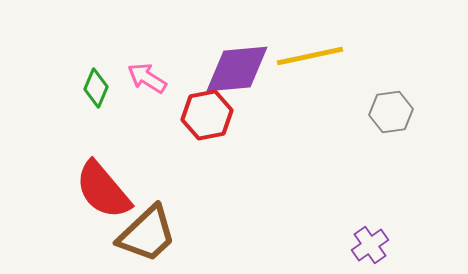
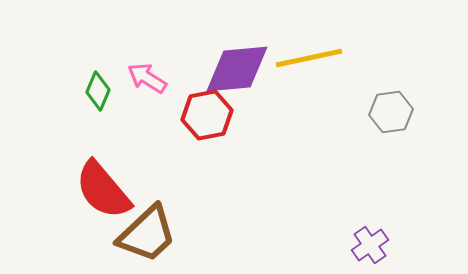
yellow line: moved 1 px left, 2 px down
green diamond: moved 2 px right, 3 px down
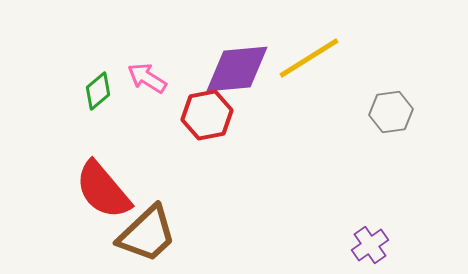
yellow line: rotated 20 degrees counterclockwise
green diamond: rotated 27 degrees clockwise
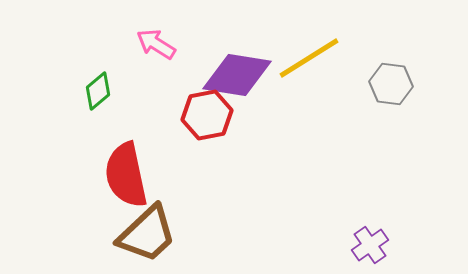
purple diamond: moved 6 px down; rotated 14 degrees clockwise
pink arrow: moved 9 px right, 34 px up
gray hexagon: moved 28 px up; rotated 15 degrees clockwise
red semicircle: moved 23 px right, 15 px up; rotated 28 degrees clockwise
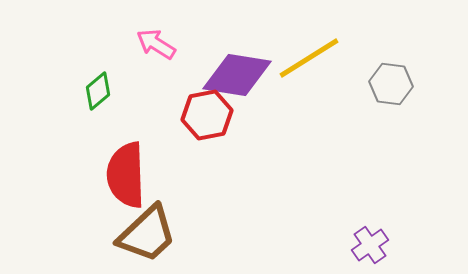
red semicircle: rotated 10 degrees clockwise
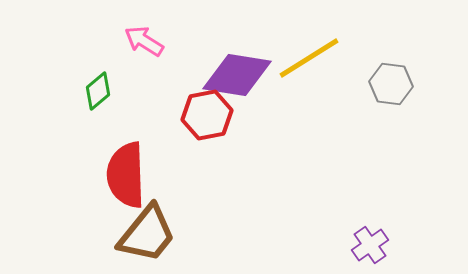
pink arrow: moved 12 px left, 3 px up
brown trapezoid: rotated 8 degrees counterclockwise
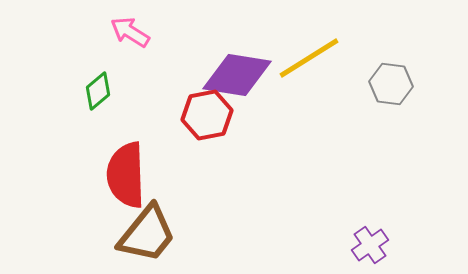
pink arrow: moved 14 px left, 9 px up
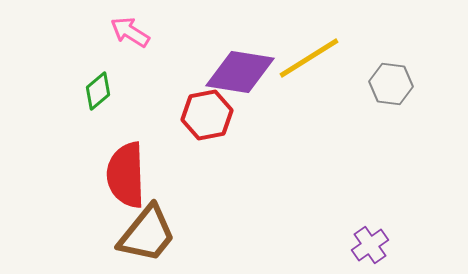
purple diamond: moved 3 px right, 3 px up
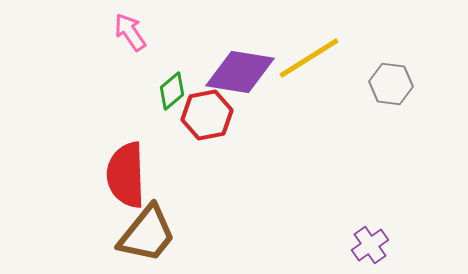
pink arrow: rotated 24 degrees clockwise
green diamond: moved 74 px right
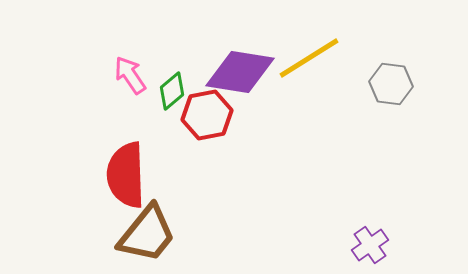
pink arrow: moved 43 px down
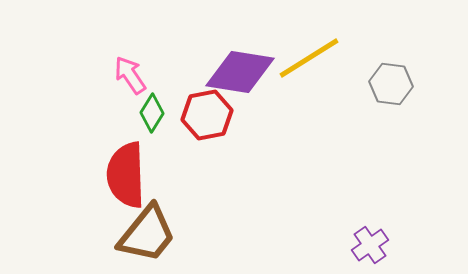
green diamond: moved 20 px left, 22 px down; rotated 18 degrees counterclockwise
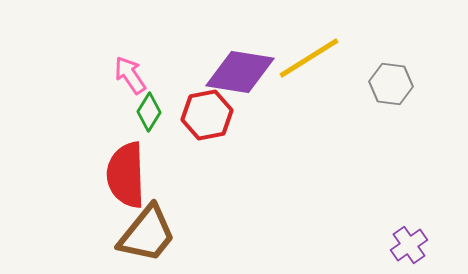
green diamond: moved 3 px left, 1 px up
purple cross: moved 39 px right
